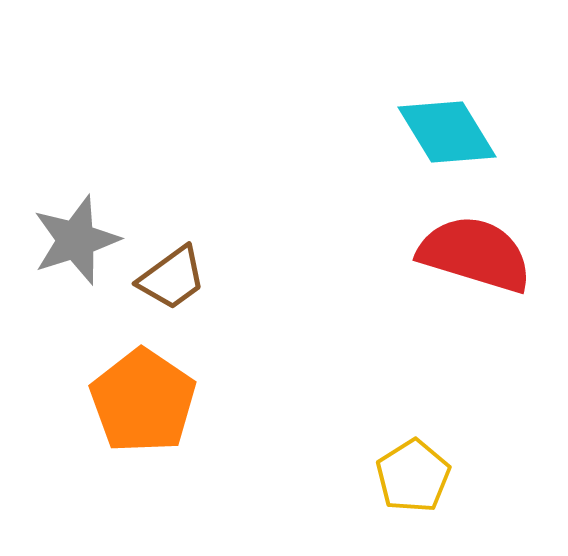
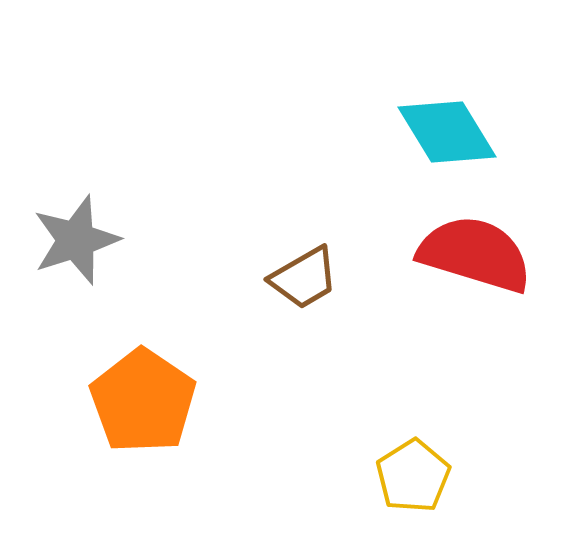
brown trapezoid: moved 132 px right; rotated 6 degrees clockwise
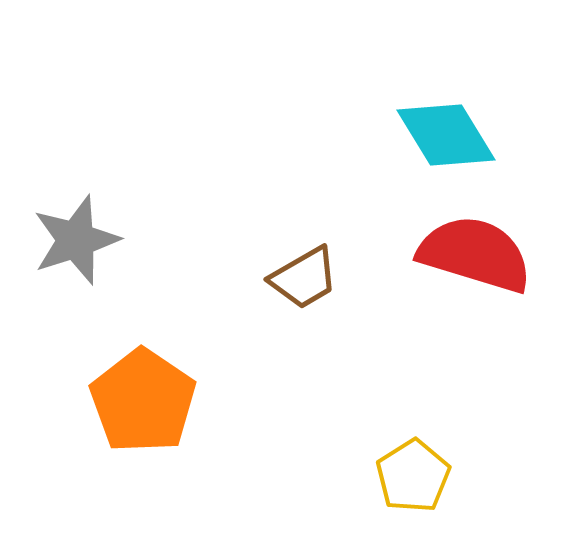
cyan diamond: moved 1 px left, 3 px down
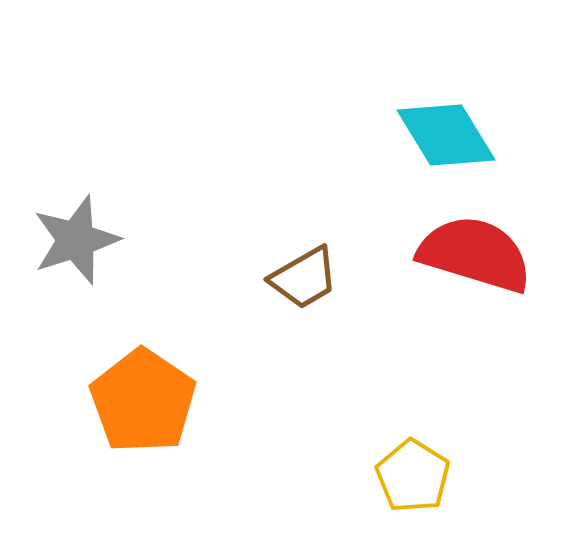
yellow pentagon: rotated 8 degrees counterclockwise
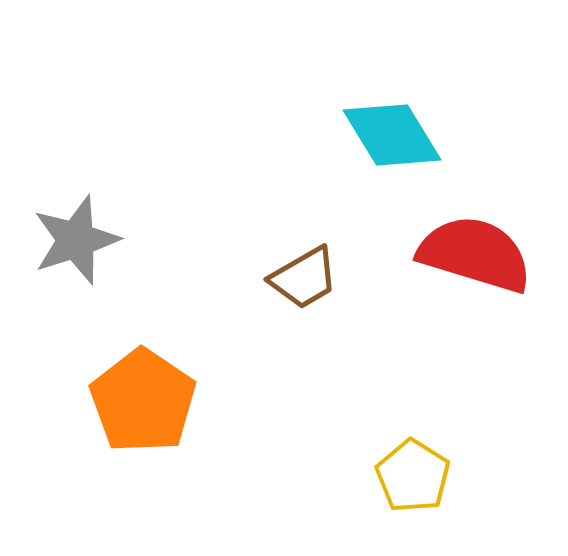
cyan diamond: moved 54 px left
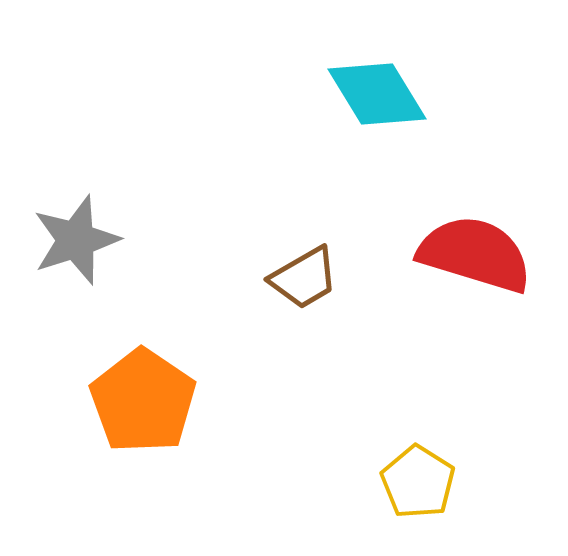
cyan diamond: moved 15 px left, 41 px up
yellow pentagon: moved 5 px right, 6 px down
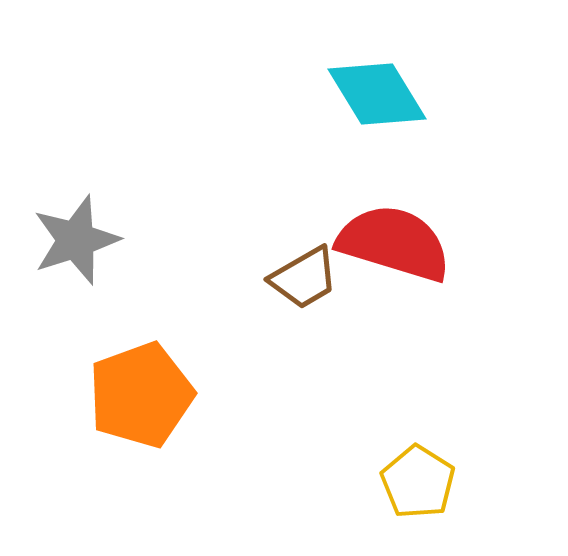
red semicircle: moved 81 px left, 11 px up
orange pentagon: moved 2 px left, 6 px up; rotated 18 degrees clockwise
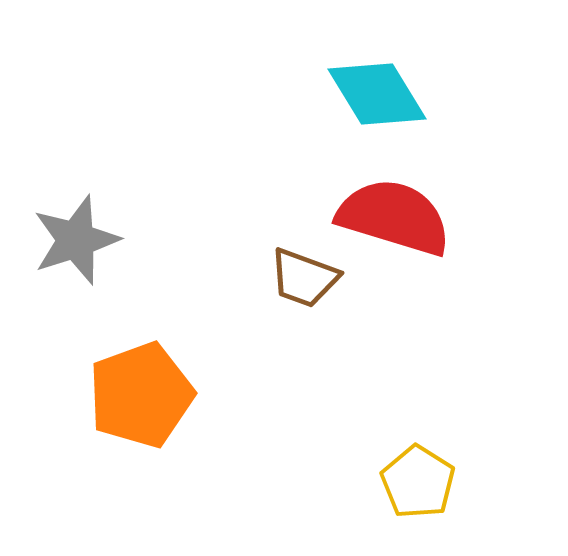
red semicircle: moved 26 px up
brown trapezoid: rotated 50 degrees clockwise
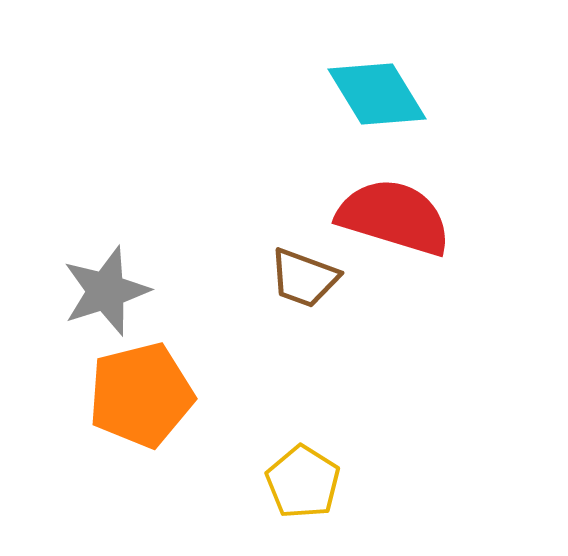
gray star: moved 30 px right, 51 px down
orange pentagon: rotated 6 degrees clockwise
yellow pentagon: moved 115 px left
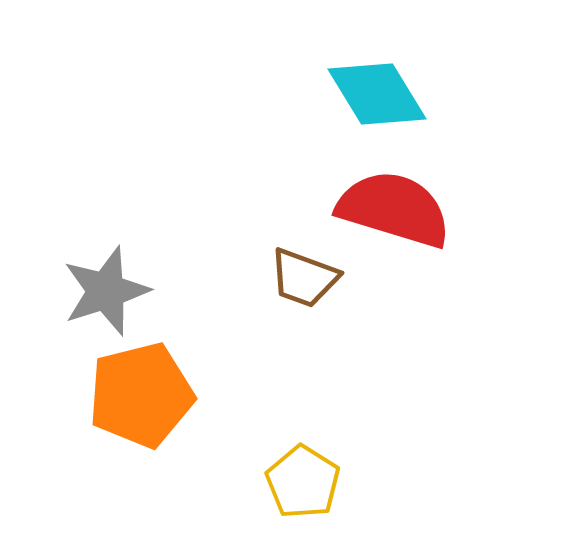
red semicircle: moved 8 px up
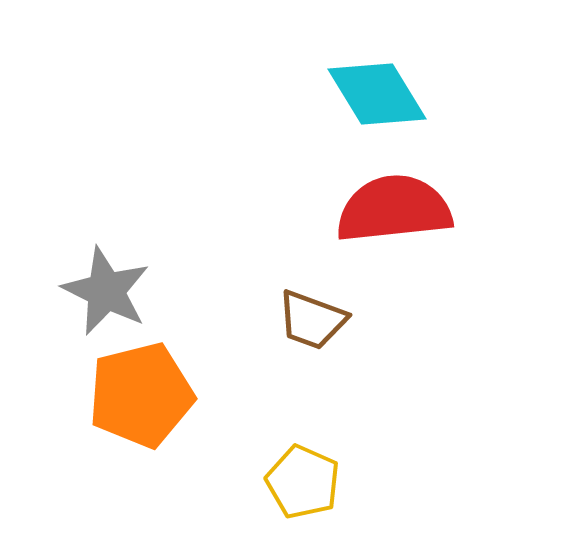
red semicircle: rotated 23 degrees counterclockwise
brown trapezoid: moved 8 px right, 42 px down
gray star: rotated 28 degrees counterclockwise
yellow pentagon: rotated 8 degrees counterclockwise
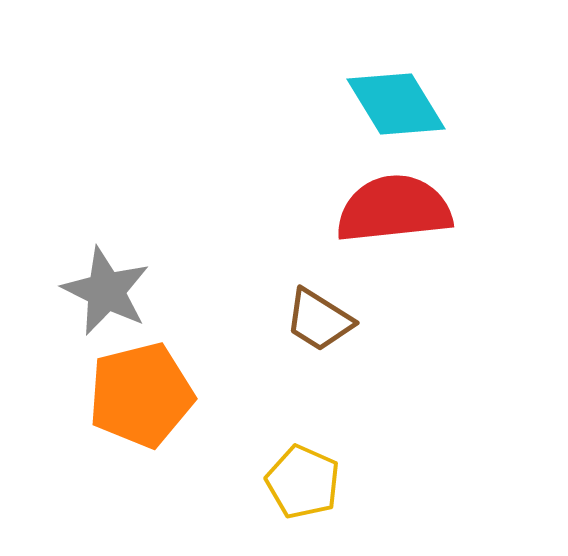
cyan diamond: moved 19 px right, 10 px down
brown trapezoid: moved 7 px right; rotated 12 degrees clockwise
